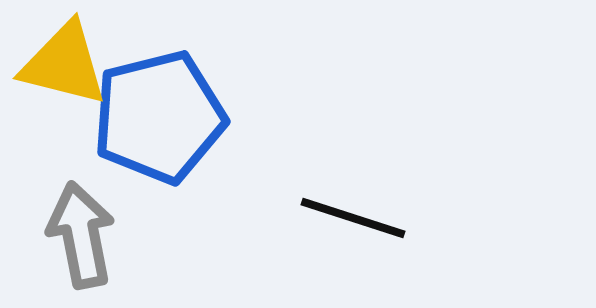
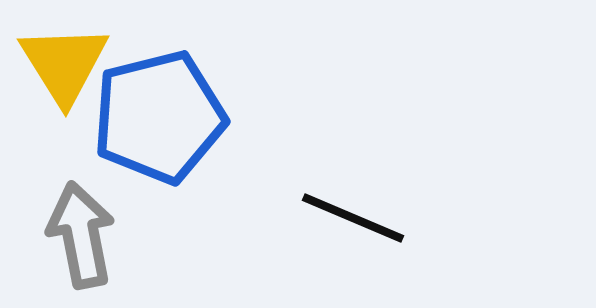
yellow triangle: rotated 44 degrees clockwise
black line: rotated 5 degrees clockwise
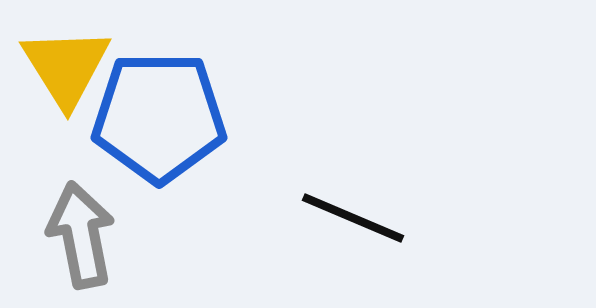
yellow triangle: moved 2 px right, 3 px down
blue pentagon: rotated 14 degrees clockwise
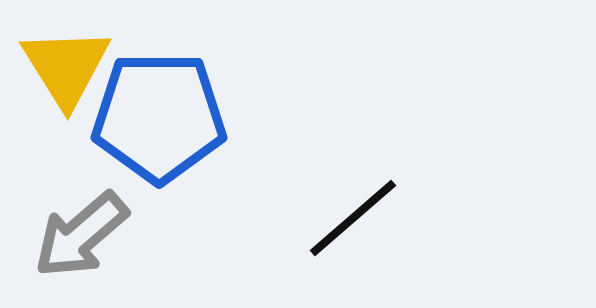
black line: rotated 64 degrees counterclockwise
gray arrow: rotated 120 degrees counterclockwise
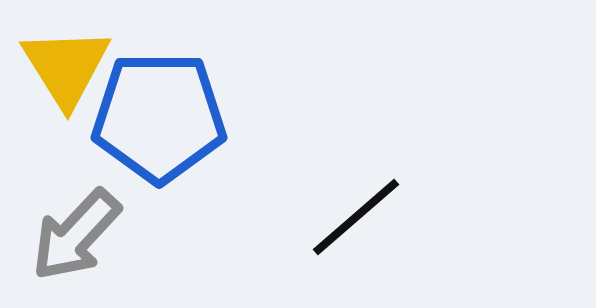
black line: moved 3 px right, 1 px up
gray arrow: moved 5 px left; rotated 6 degrees counterclockwise
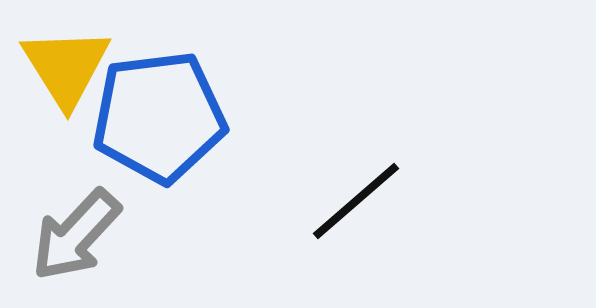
blue pentagon: rotated 7 degrees counterclockwise
black line: moved 16 px up
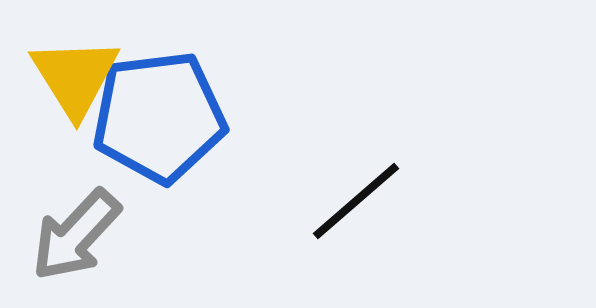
yellow triangle: moved 9 px right, 10 px down
